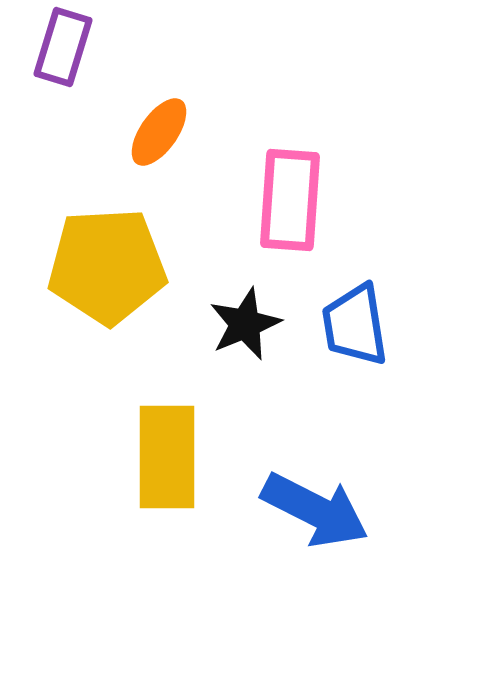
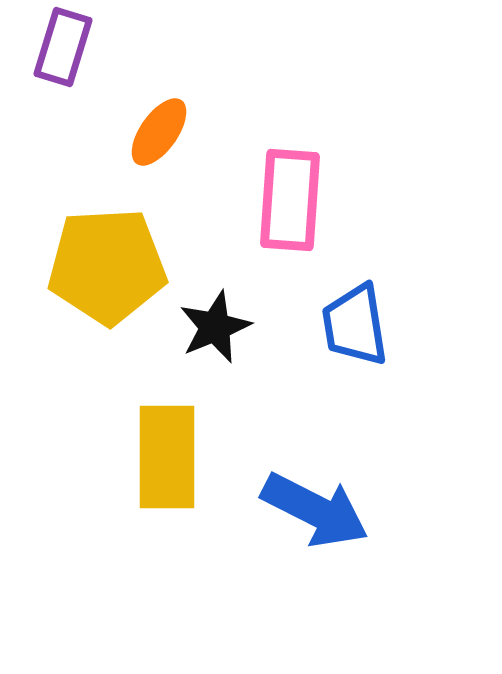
black star: moved 30 px left, 3 px down
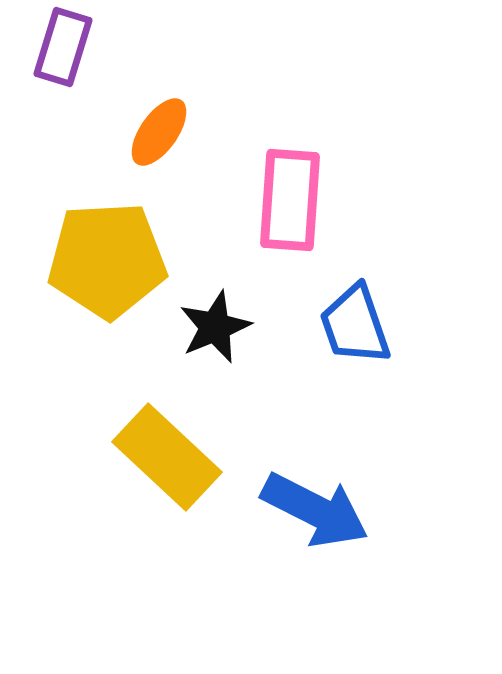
yellow pentagon: moved 6 px up
blue trapezoid: rotated 10 degrees counterclockwise
yellow rectangle: rotated 47 degrees counterclockwise
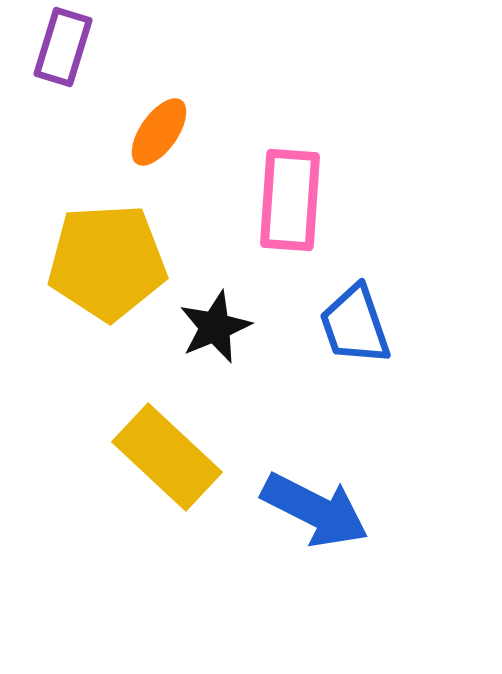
yellow pentagon: moved 2 px down
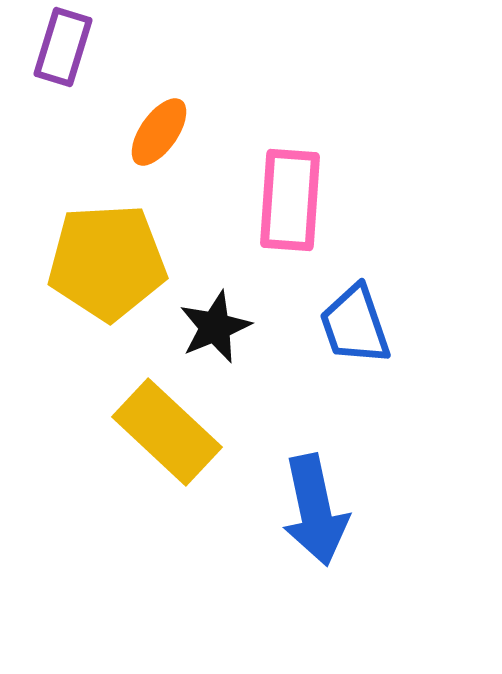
yellow rectangle: moved 25 px up
blue arrow: rotated 51 degrees clockwise
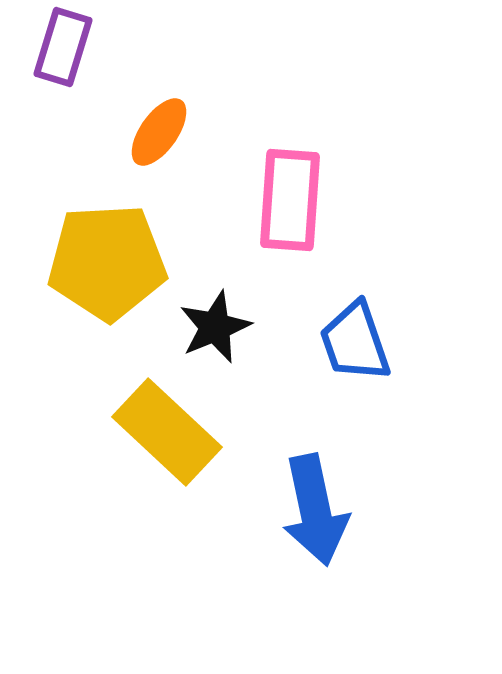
blue trapezoid: moved 17 px down
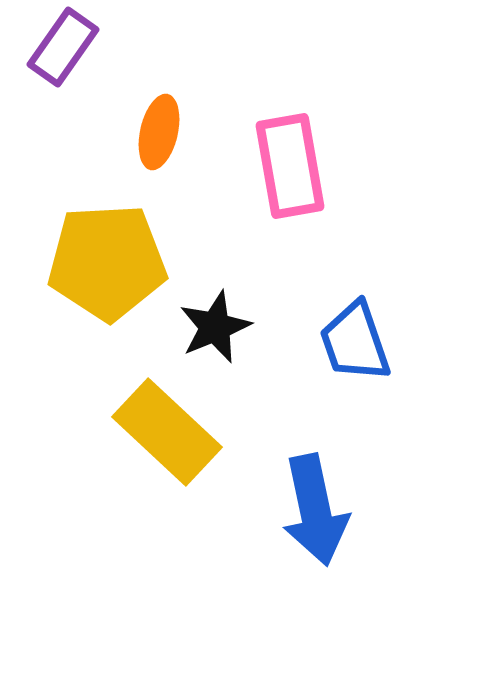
purple rectangle: rotated 18 degrees clockwise
orange ellipse: rotated 22 degrees counterclockwise
pink rectangle: moved 34 px up; rotated 14 degrees counterclockwise
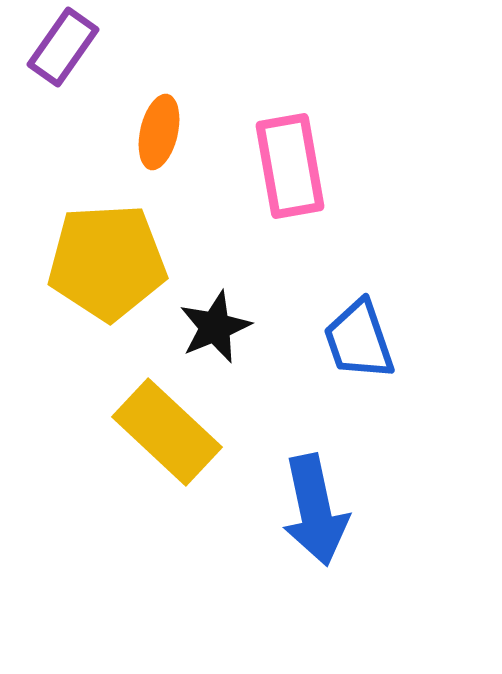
blue trapezoid: moved 4 px right, 2 px up
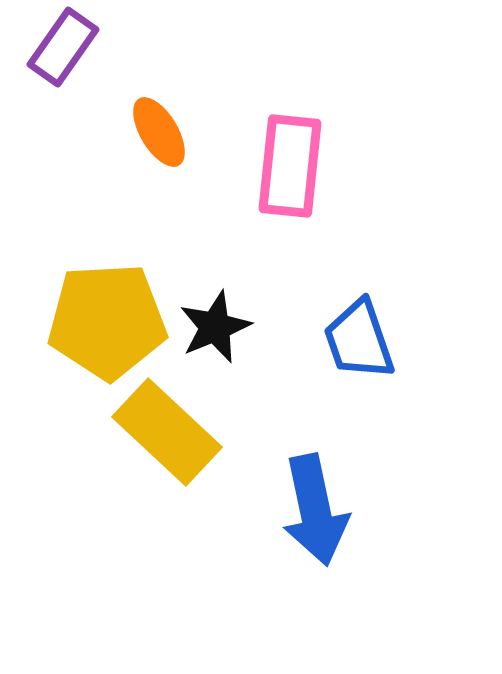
orange ellipse: rotated 44 degrees counterclockwise
pink rectangle: rotated 16 degrees clockwise
yellow pentagon: moved 59 px down
